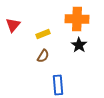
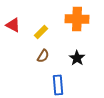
red triangle: rotated 42 degrees counterclockwise
yellow rectangle: moved 2 px left, 2 px up; rotated 24 degrees counterclockwise
black star: moved 2 px left, 13 px down
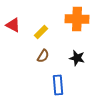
black star: rotated 21 degrees counterclockwise
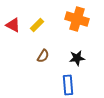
orange cross: rotated 15 degrees clockwise
yellow rectangle: moved 4 px left, 7 px up
black star: rotated 21 degrees counterclockwise
blue rectangle: moved 10 px right
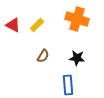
black star: rotated 14 degrees clockwise
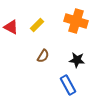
orange cross: moved 1 px left, 2 px down
red triangle: moved 2 px left, 2 px down
black star: moved 2 px down
blue rectangle: rotated 24 degrees counterclockwise
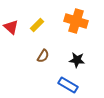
red triangle: rotated 14 degrees clockwise
blue rectangle: rotated 30 degrees counterclockwise
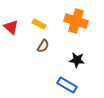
yellow rectangle: moved 2 px right, 1 px up; rotated 72 degrees clockwise
brown semicircle: moved 10 px up
blue rectangle: moved 1 px left
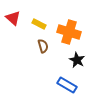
orange cross: moved 7 px left, 11 px down
red triangle: moved 2 px right, 9 px up
brown semicircle: rotated 48 degrees counterclockwise
black star: rotated 21 degrees clockwise
